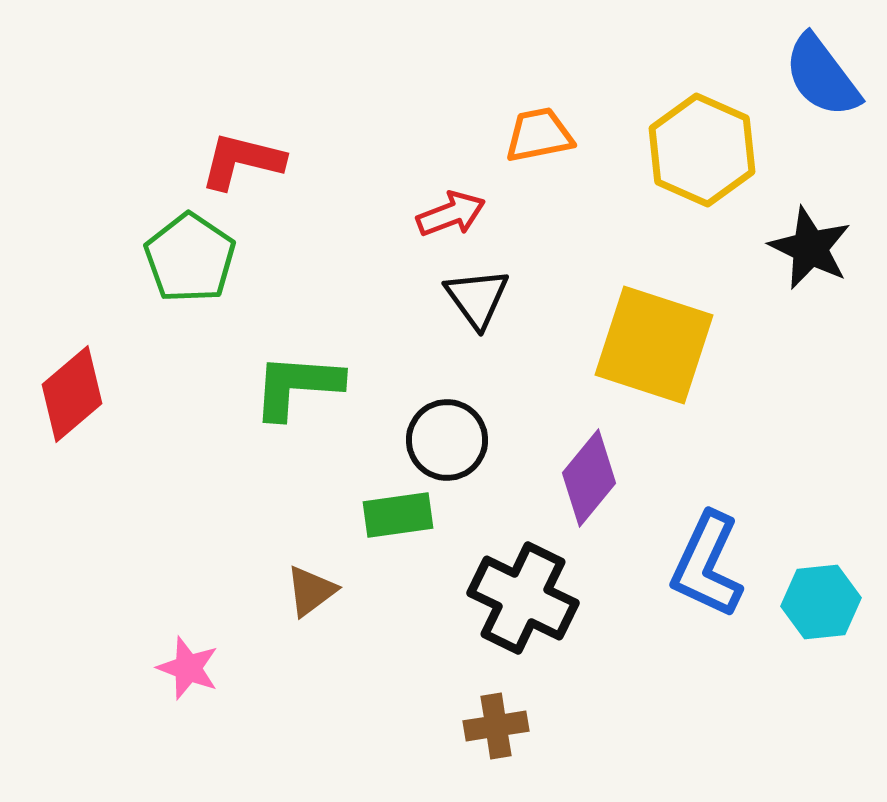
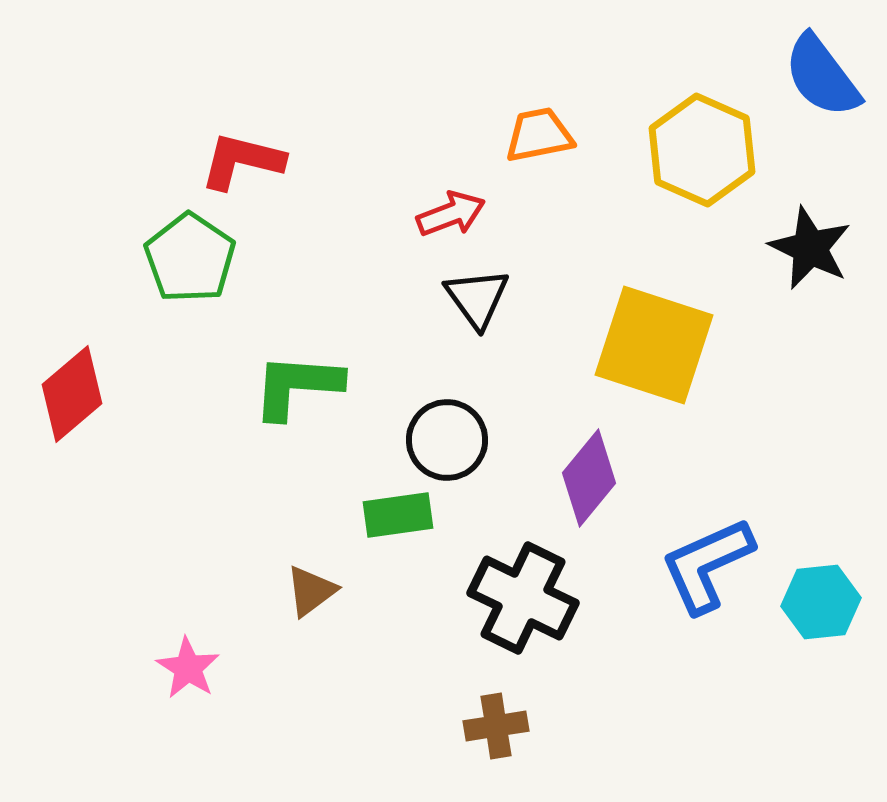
blue L-shape: rotated 41 degrees clockwise
pink star: rotated 12 degrees clockwise
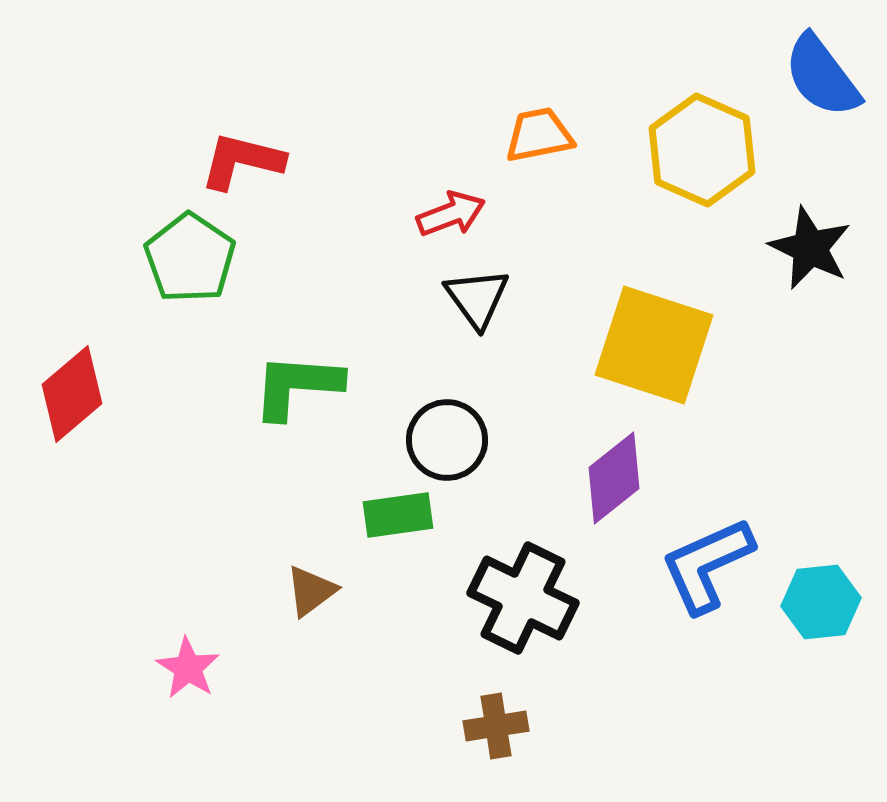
purple diamond: moved 25 px right; rotated 12 degrees clockwise
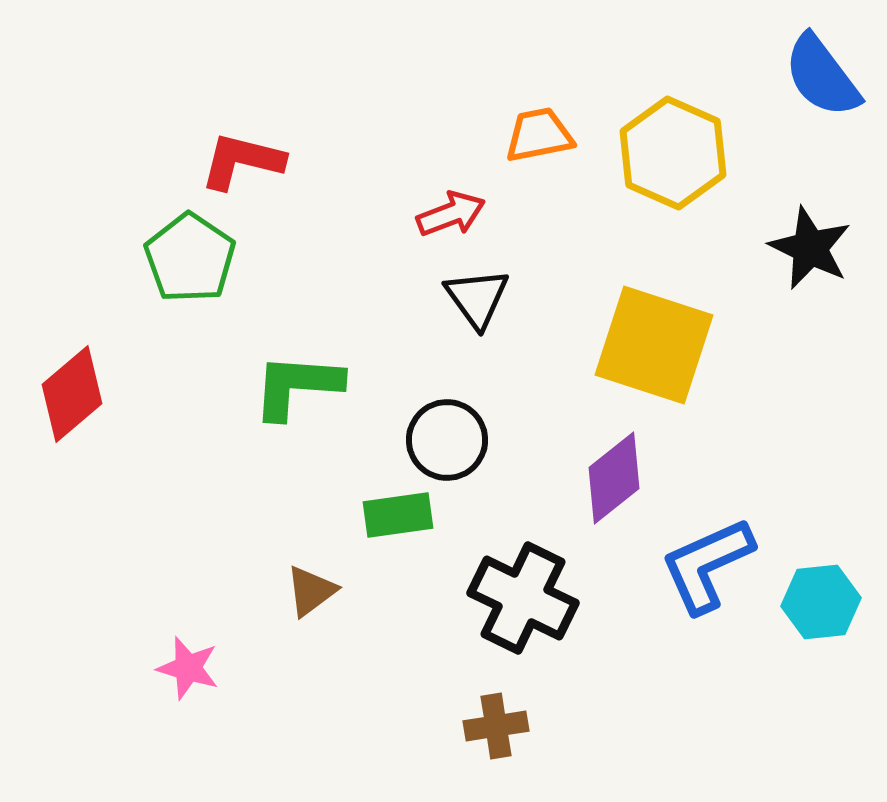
yellow hexagon: moved 29 px left, 3 px down
pink star: rotated 16 degrees counterclockwise
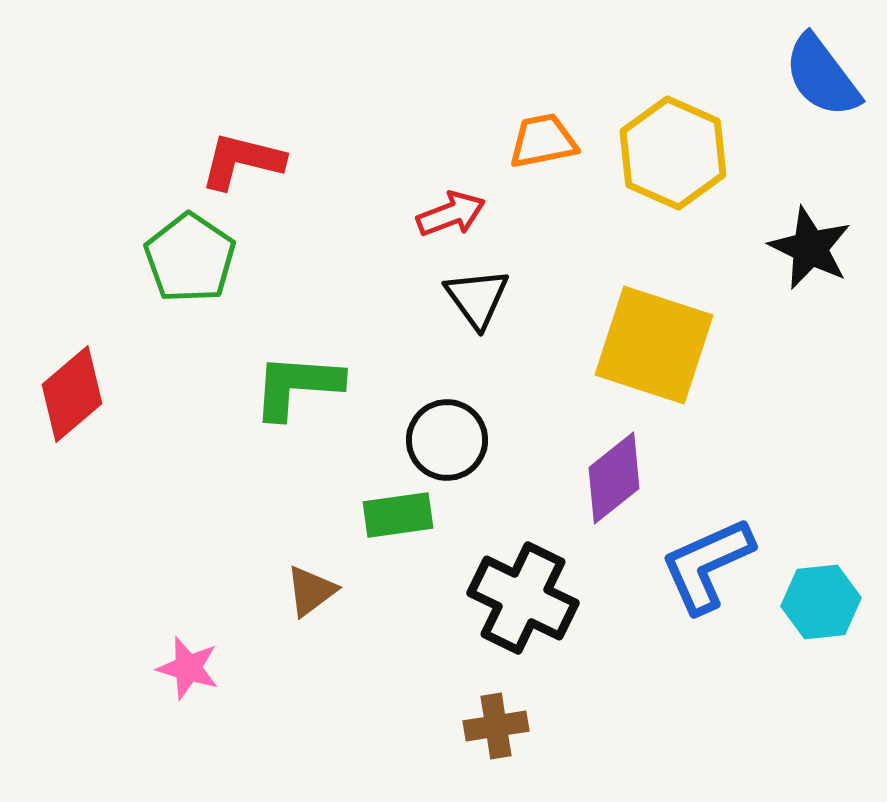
orange trapezoid: moved 4 px right, 6 px down
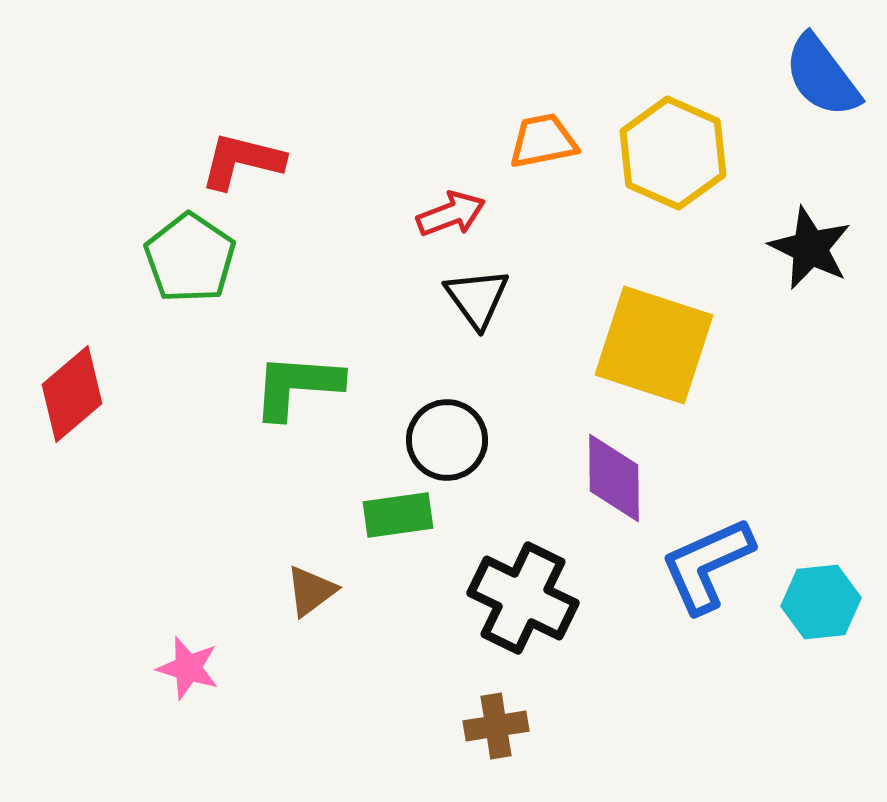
purple diamond: rotated 52 degrees counterclockwise
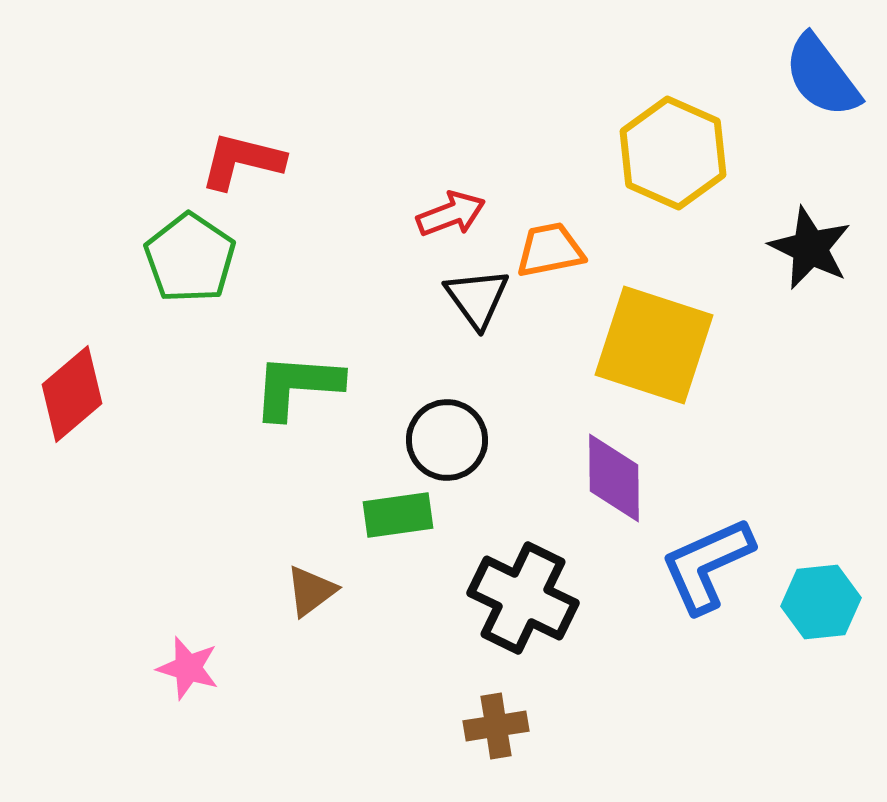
orange trapezoid: moved 7 px right, 109 px down
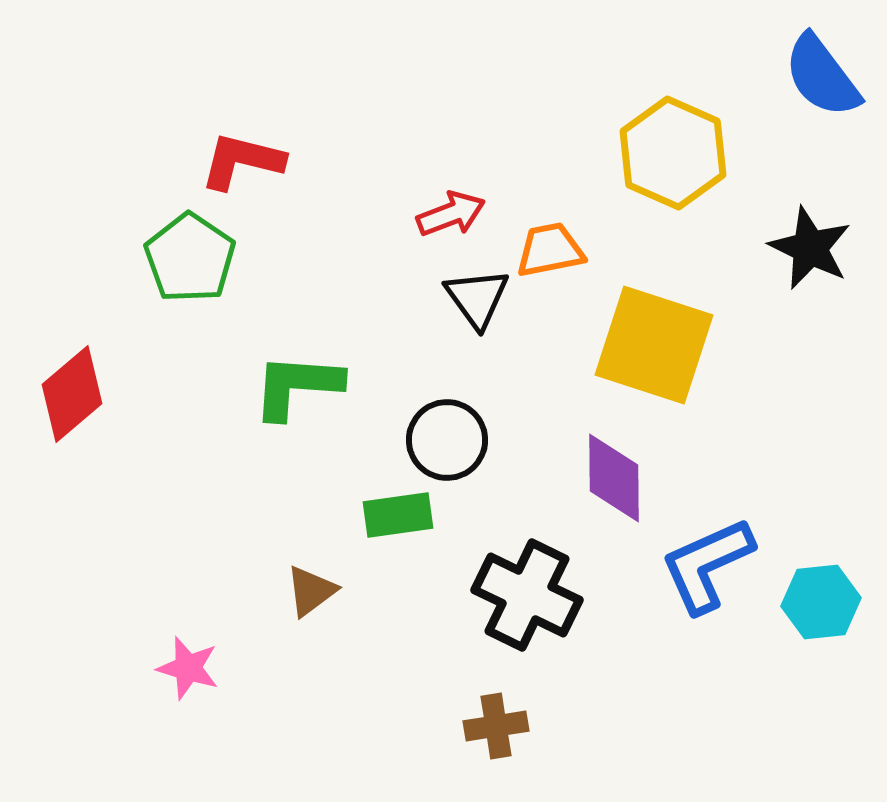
black cross: moved 4 px right, 3 px up
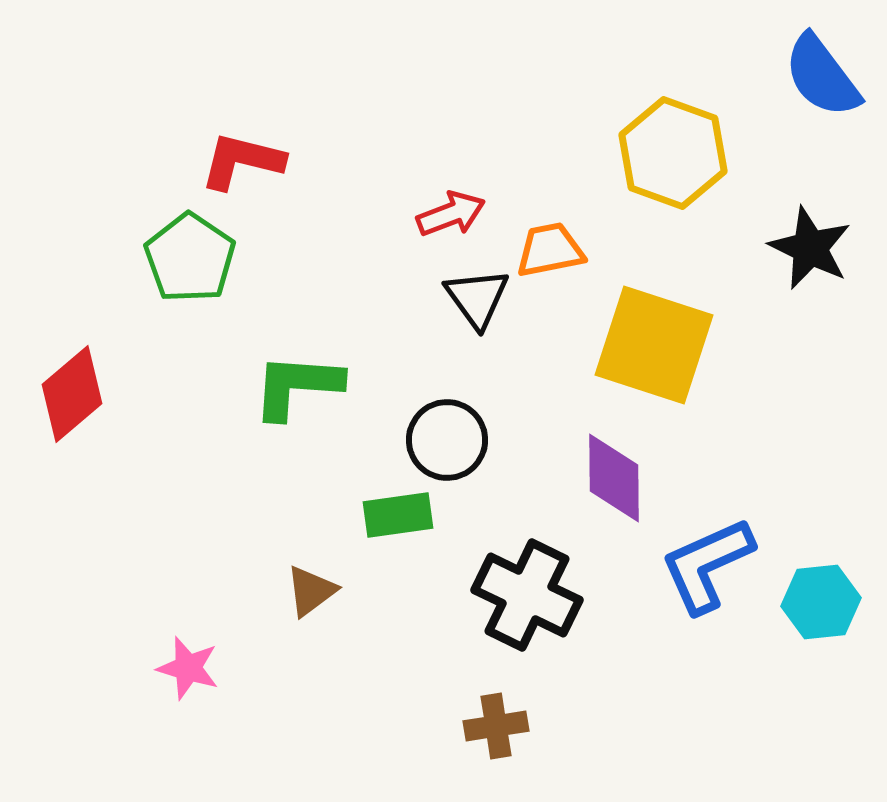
yellow hexagon: rotated 4 degrees counterclockwise
